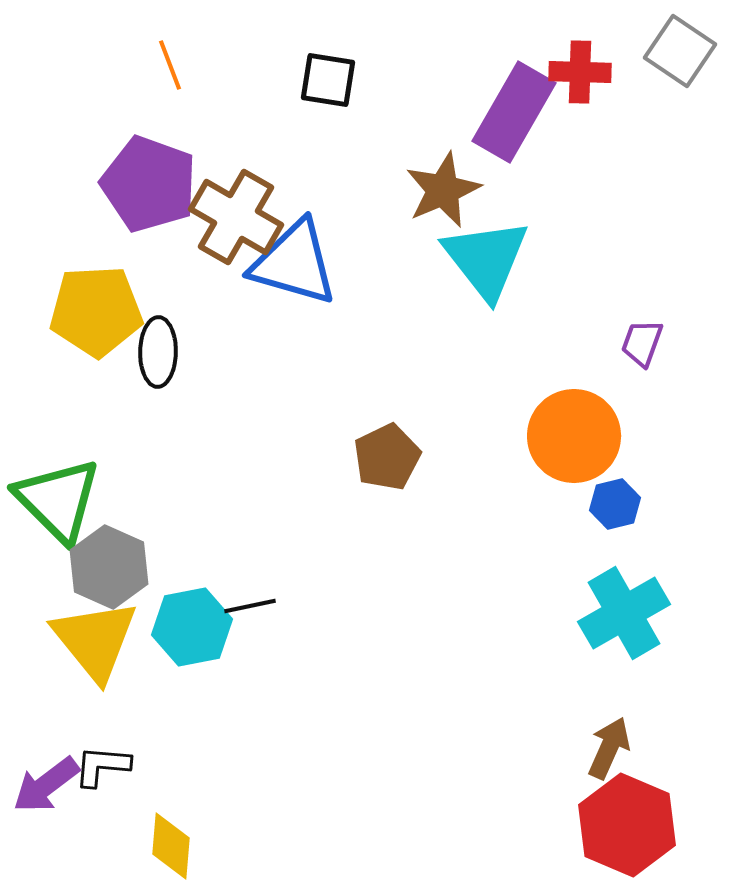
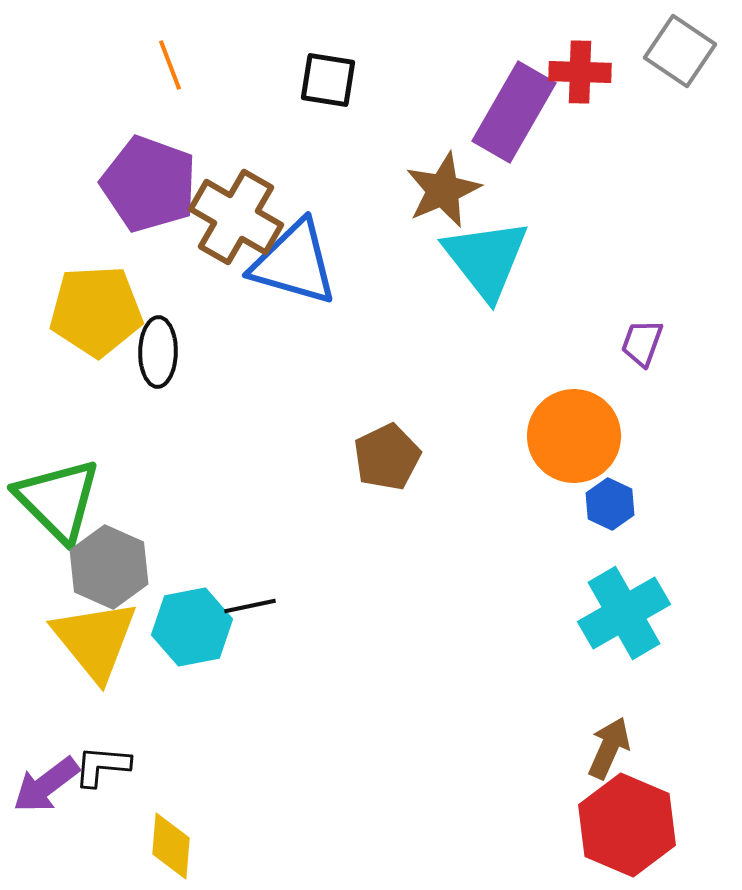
blue hexagon: moved 5 px left; rotated 21 degrees counterclockwise
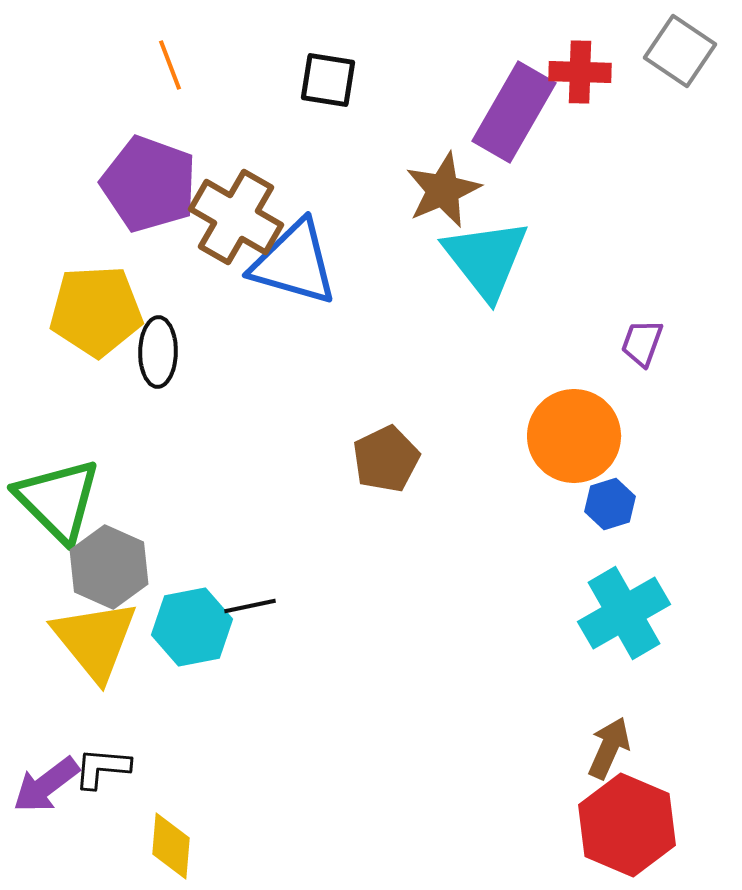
brown pentagon: moved 1 px left, 2 px down
blue hexagon: rotated 18 degrees clockwise
black L-shape: moved 2 px down
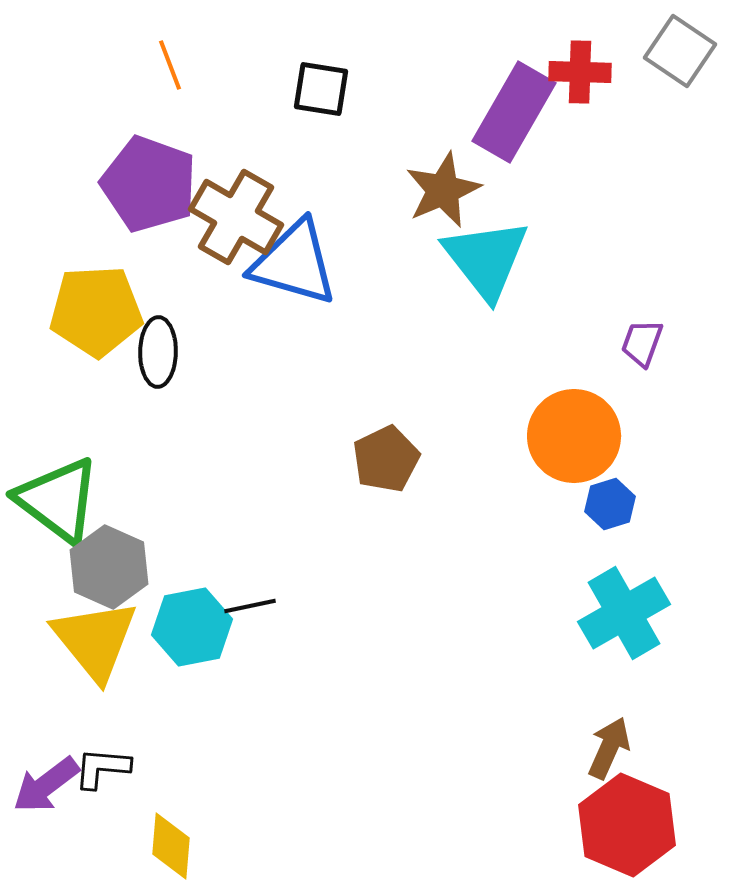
black square: moved 7 px left, 9 px down
green triangle: rotated 8 degrees counterclockwise
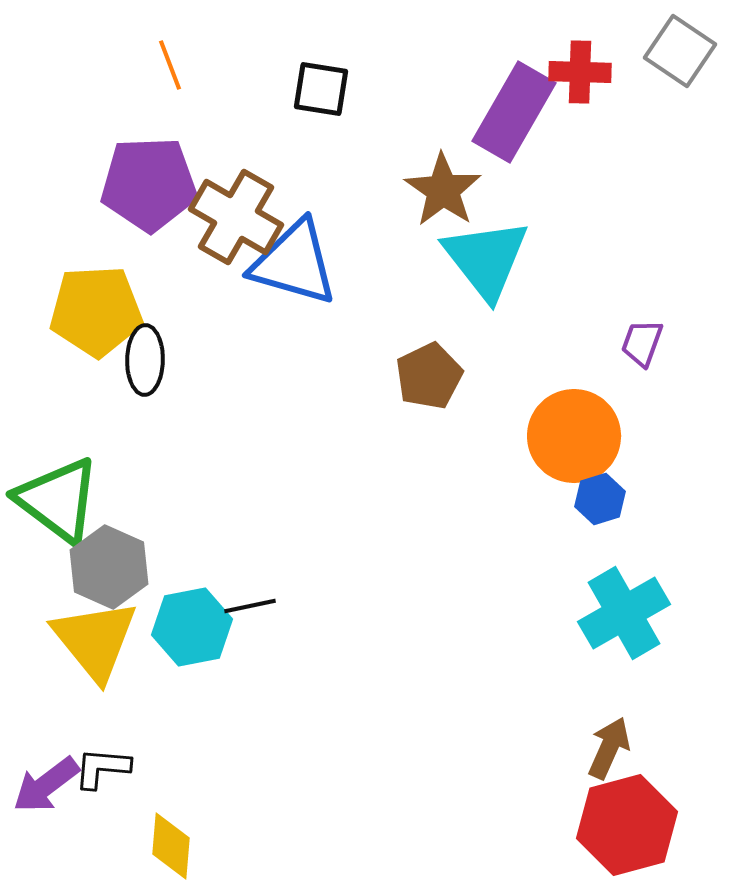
purple pentagon: rotated 22 degrees counterclockwise
brown star: rotated 14 degrees counterclockwise
black ellipse: moved 13 px left, 8 px down
brown pentagon: moved 43 px right, 83 px up
blue hexagon: moved 10 px left, 5 px up
red hexagon: rotated 22 degrees clockwise
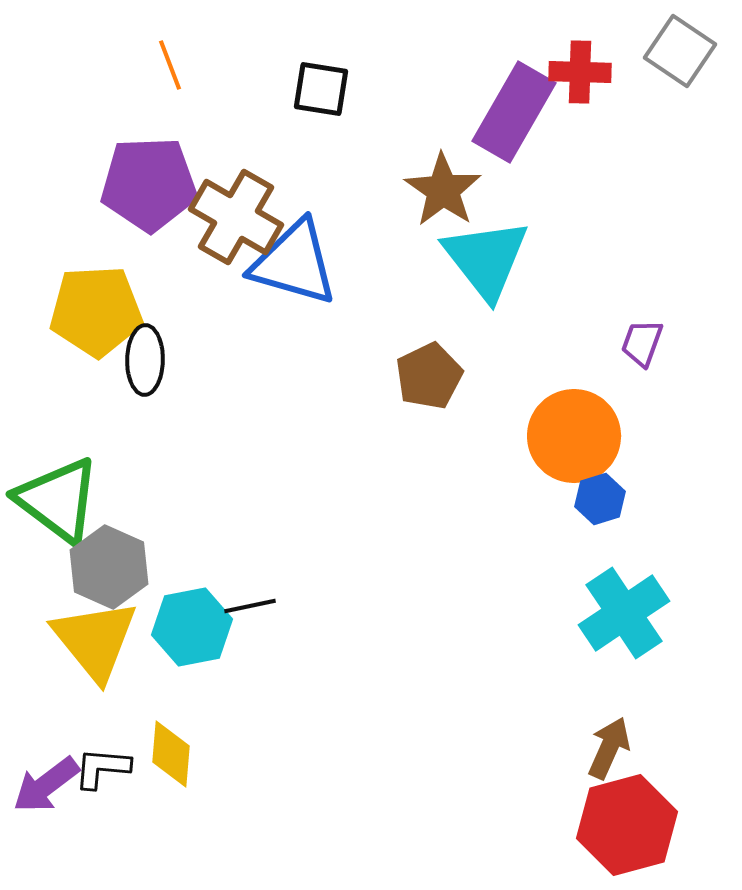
cyan cross: rotated 4 degrees counterclockwise
yellow diamond: moved 92 px up
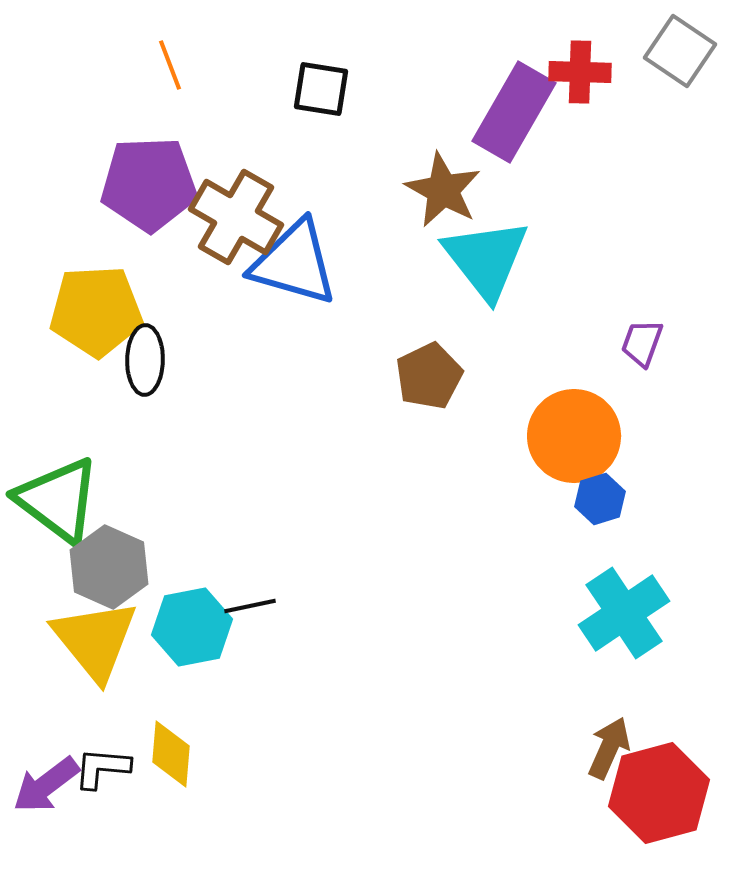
brown star: rotated 6 degrees counterclockwise
red hexagon: moved 32 px right, 32 px up
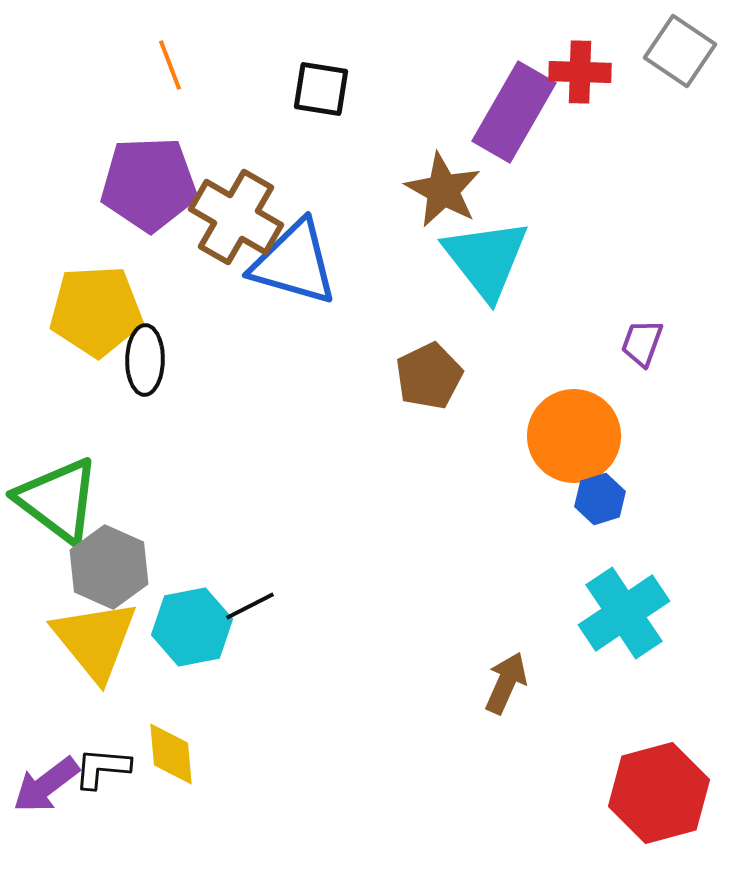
black line: rotated 15 degrees counterclockwise
brown arrow: moved 103 px left, 65 px up
yellow diamond: rotated 10 degrees counterclockwise
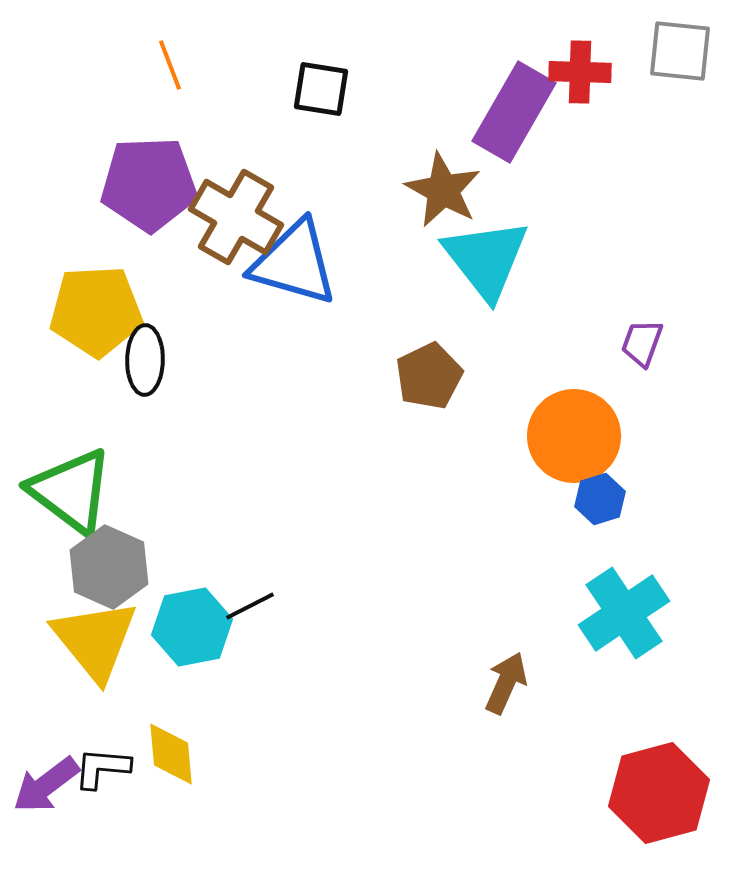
gray square: rotated 28 degrees counterclockwise
green triangle: moved 13 px right, 9 px up
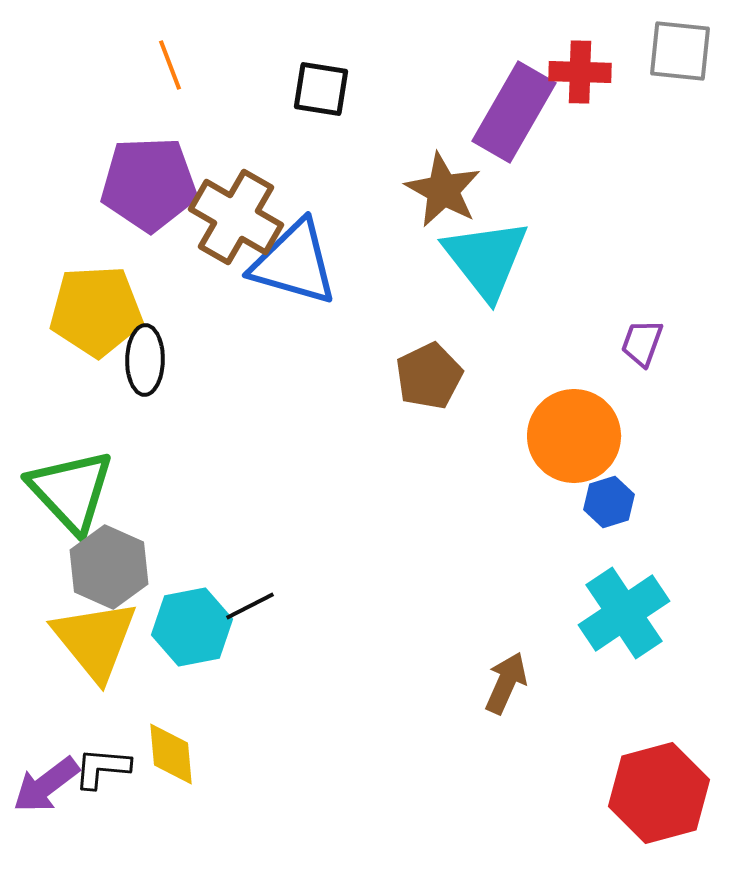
green triangle: rotated 10 degrees clockwise
blue hexagon: moved 9 px right, 3 px down
